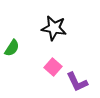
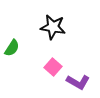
black star: moved 1 px left, 1 px up
purple L-shape: moved 1 px right; rotated 35 degrees counterclockwise
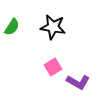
green semicircle: moved 21 px up
pink square: rotated 18 degrees clockwise
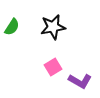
black star: rotated 20 degrees counterclockwise
purple L-shape: moved 2 px right, 1 px up
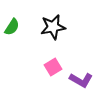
purple L-shape: moved 1 px right, 1 px up
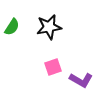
black star: moved 4 px left
pink square: rotated 12 degrees clockwise
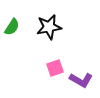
pink square: moved 2 px right, 1 px down
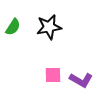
green semicircle: moved 1 px right
pink square: moved 2 px left, 7 px down; rotated 18 degrees clockwise
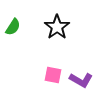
black star: moved 8 px right; rotated 25 degrees counterclockwise
pink square: rotated 12 degrees clockwise
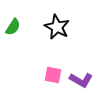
black star: rotated 10 degrees counterclockwise
